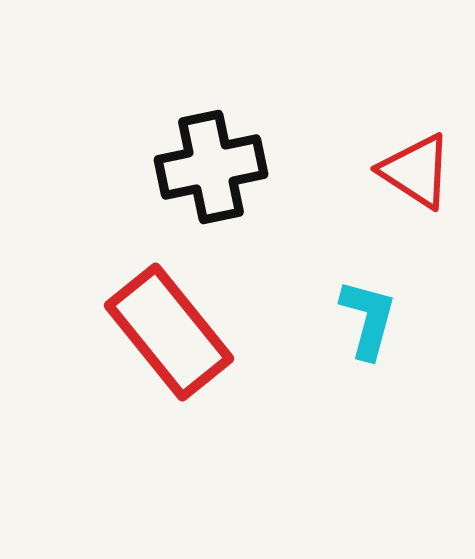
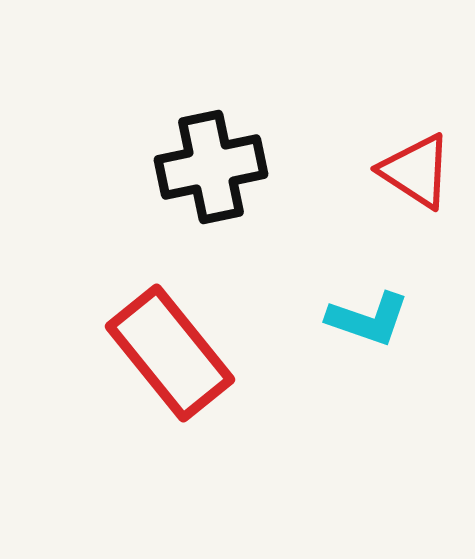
cyan L-shape: rotated 94 degrees clockwise
red rectangle: moved 1 px right, 21 px down
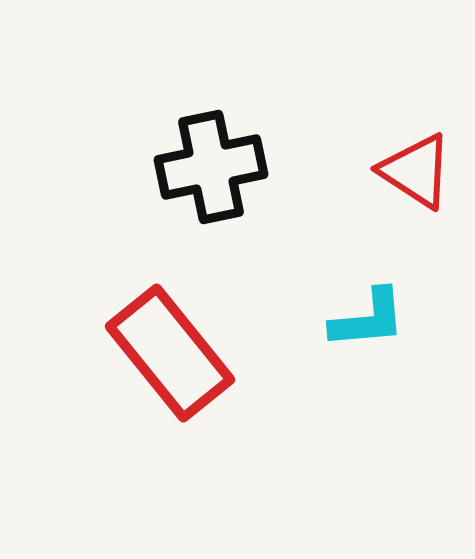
cyan L-shape: rotated 24 degrees counterclockwise
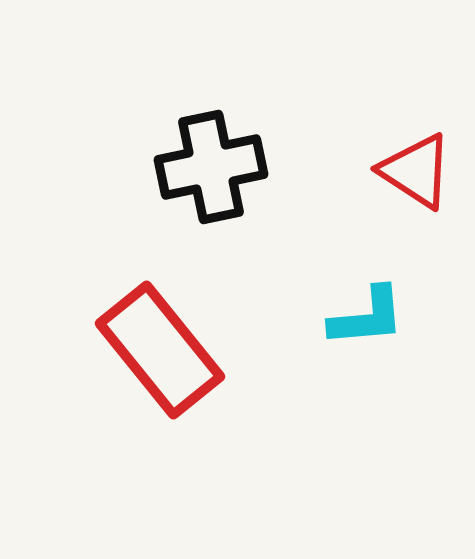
cyan L-shape: moved 1 px left, 2 px up
red rectangle: moved 10 px left, 3 px up
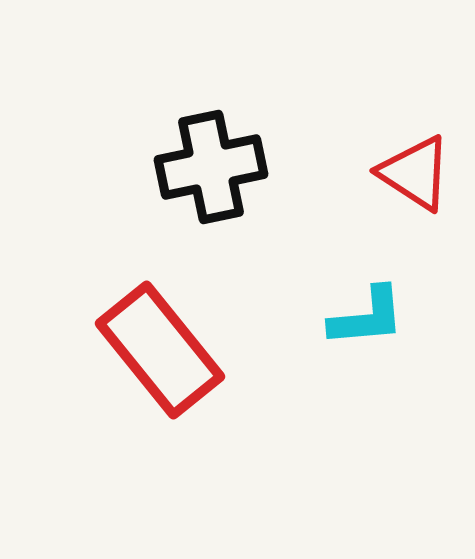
red triangle: moved 1 px left, 2 px down
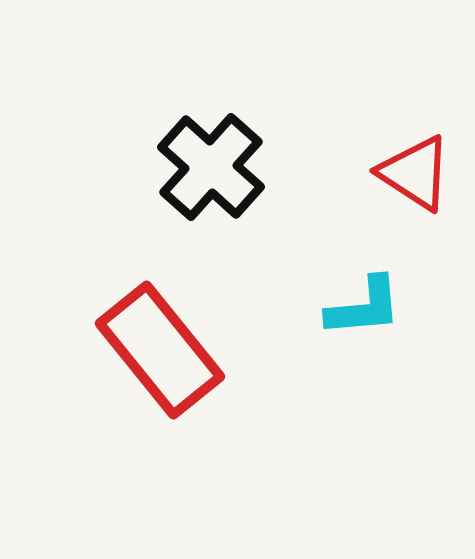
black cross: rotated 36 degrees counterclockwise
cyan L-shape: moved 3 px left, 10 px up
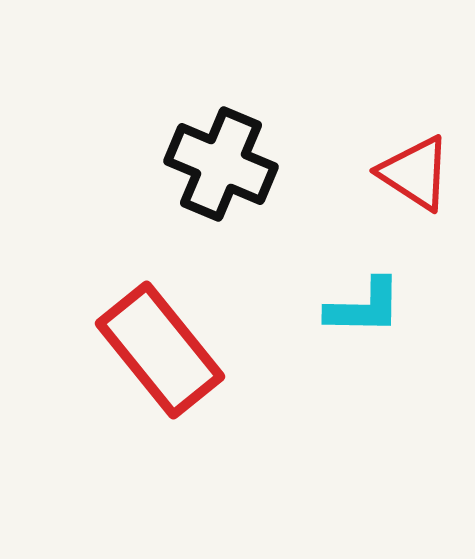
black cross: moved 10 px right, 3 px up; rotated 19 degrees counterclockwise
cyan L-shape: rotated 6 degrees clockwise
